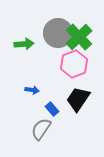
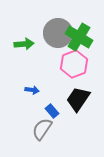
green cross: rotated 16 degrees counterclockwise
blue rectangle: moved 2 px down
gray semicircle: moved 1 px right
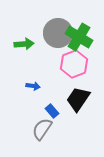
blue arrow: moved 1 px right, 4 px up
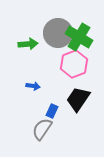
green arrow: moved 4 px right
blue rectangle: rotated 64 degrees clockwise
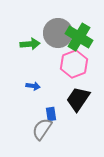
green arrow: moved 2 px right
blue rectangle: moved 1 px left, 3 px down; rotated 32 degrees counterclockwise
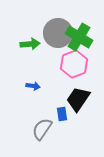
blue rectangle: moved 11 px right
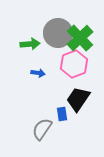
green cross: moved 1 px right, 1 px down; rotated 16 degrees clockwise
blue arrow: moved 5 px right, 13 px up
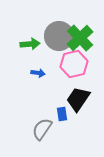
gray circle: moved 1 px right, 3 px down
pink hexagon: rotated 8 degrees clockwise
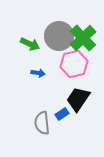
green cross: moved 3 px right
green arrow: rotated 30 degrees clockwise
blue rectangle: rotated 64 degrees clockwise
gray semicircle: moved 6 px up; rotated 40 degrees counterclockwise
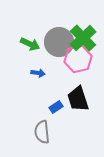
gray circle: moved 6 px down
pink hexagon: moved 4 px right, 5 px up
black trapezoid: rotated 52 degrees counterclockwise
blue rectangle: moved 6 px left, 7 px up
gray semicircle: moved 9 px down
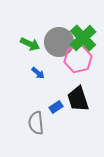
blue arrow: rotated 32 degrees clockwise
gray semicircle: moved 6 px left, 9 px up
